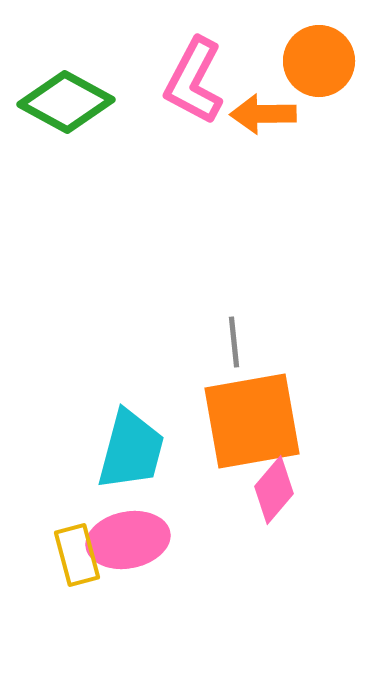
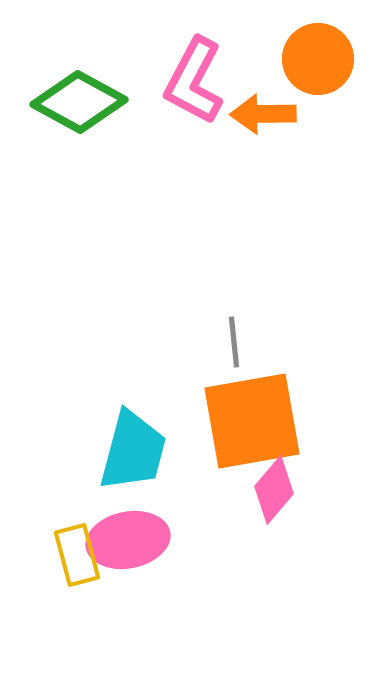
orange circle: moved 1 px left, 2 px up
green diamond: moved 13 px right
cyan trapezoid: moved 2 px right, 1 px down
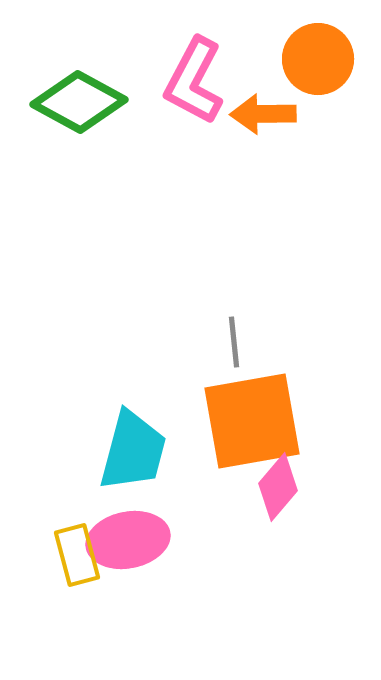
pink diamond: moved 4 px right, 3 px up
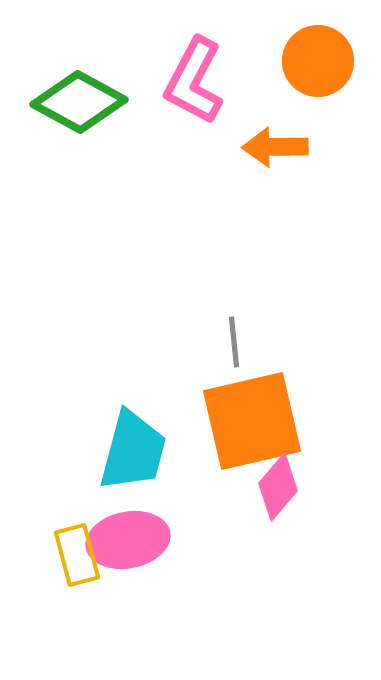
orange circle: moved 2 px down
orange arrow: moved 12 px right, 33 px down
orange square: rotated 3 degrees counterclockwise
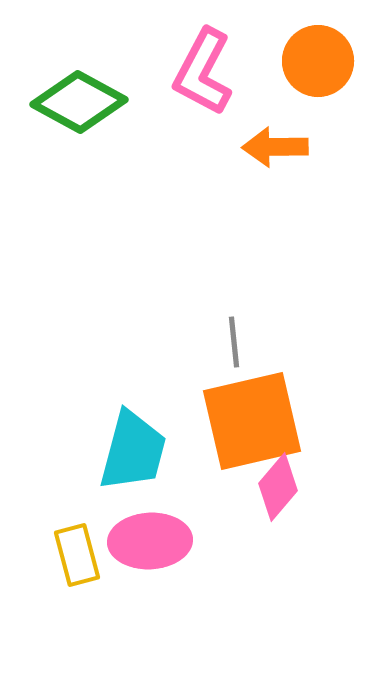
pink L-shape: moved 9 px right, 9 px up
pink ellipse: moved 22 px right, 1 px down; rotated 8 degrees clockwise
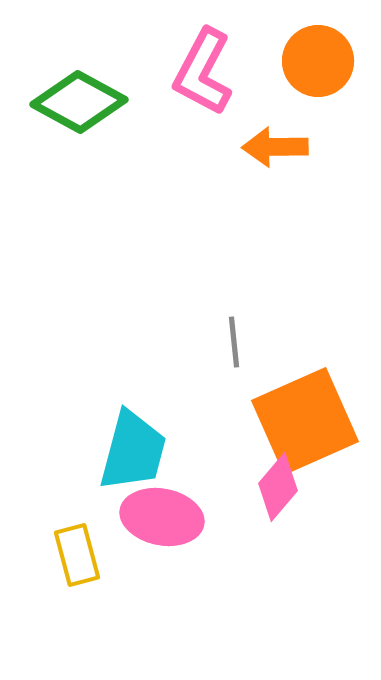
orange square: moved 53 px right; rotated 11 degrees counterclockwise
pink ellipse: moved 12 px right, 24 px up; rotated 14 degrees clockwise
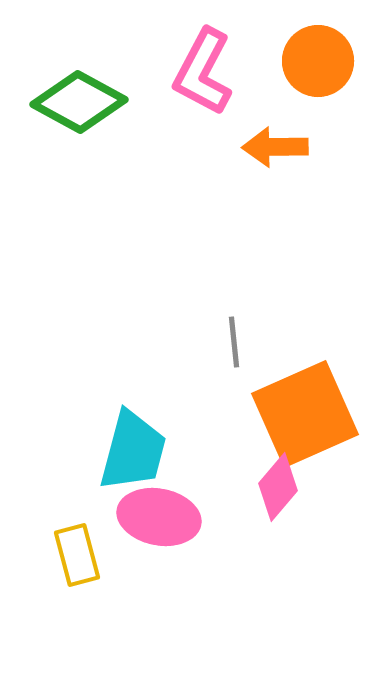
orange square: moved 7 px up
pink ellipse: moved 3 px left
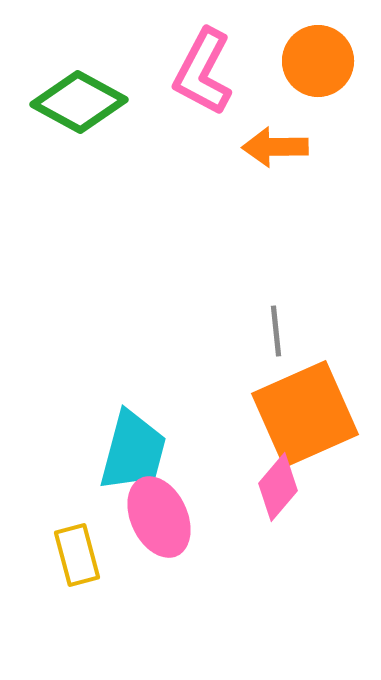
gray line: moved 42 px right, 11 px up
pink ellipse: rotated 54 degrees clockwise
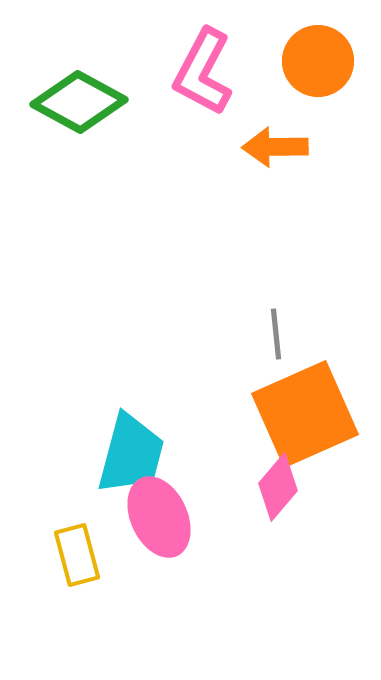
gray line: moved 3 px down
cyan trapezoid: moved 2 px left, 3 px down
